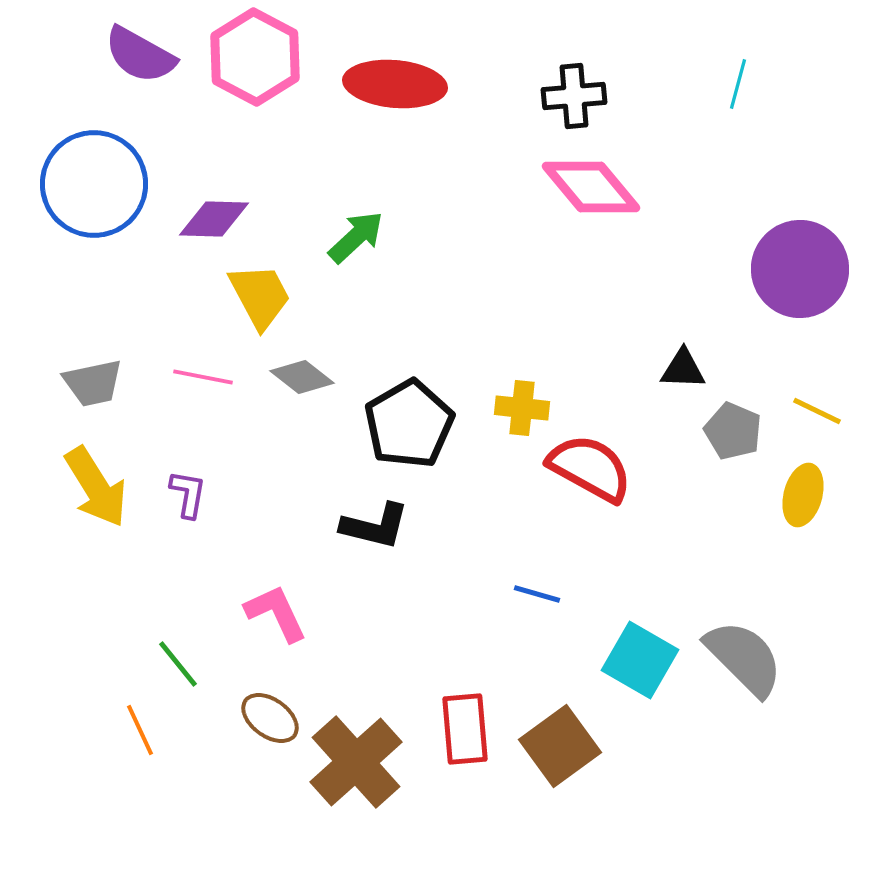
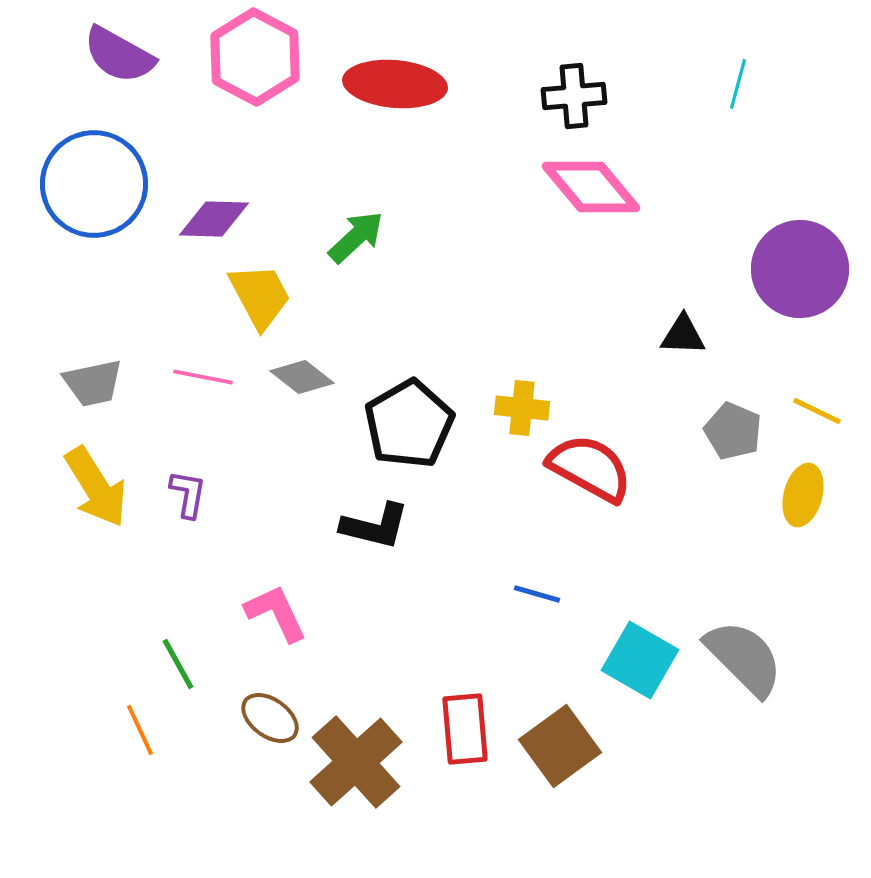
purple semicircle: moved 21 px left
black triangle: moved 34 px up
green line: rotated 10 degrees clockwise
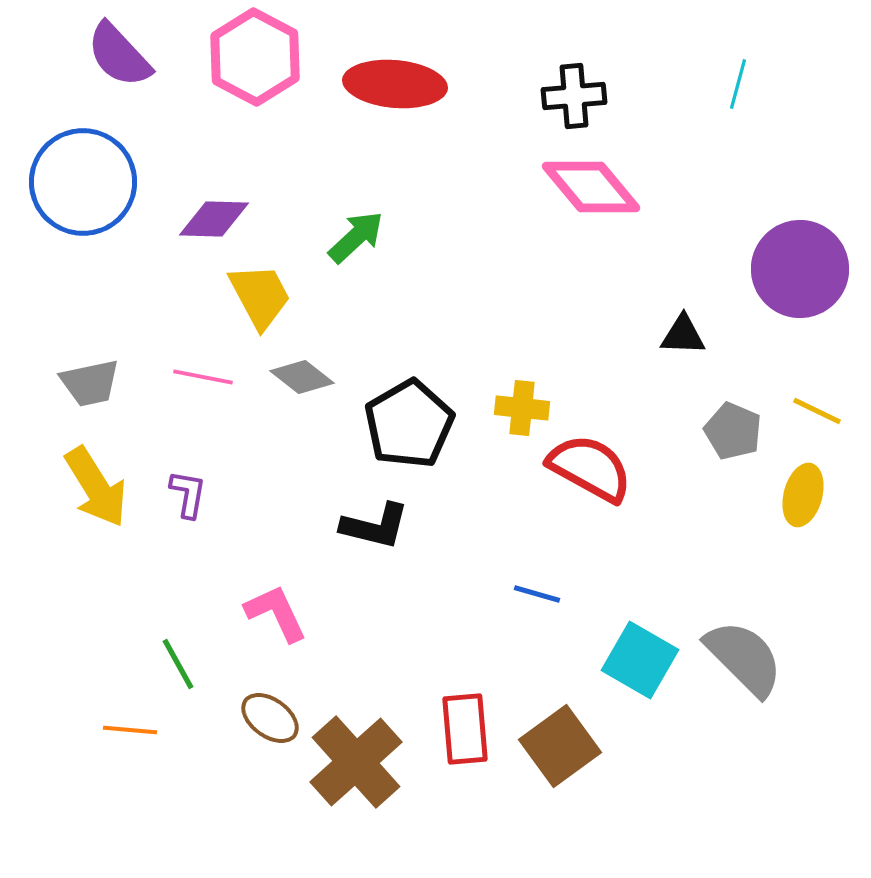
purple semicircle: rotated 18 degrees clockwise
blue circle: moved 11 px left, 2 px up
gray trapezoid: moved 3 px left
orange line: moved 10 px left; rotated 60 degrees counterclockwise
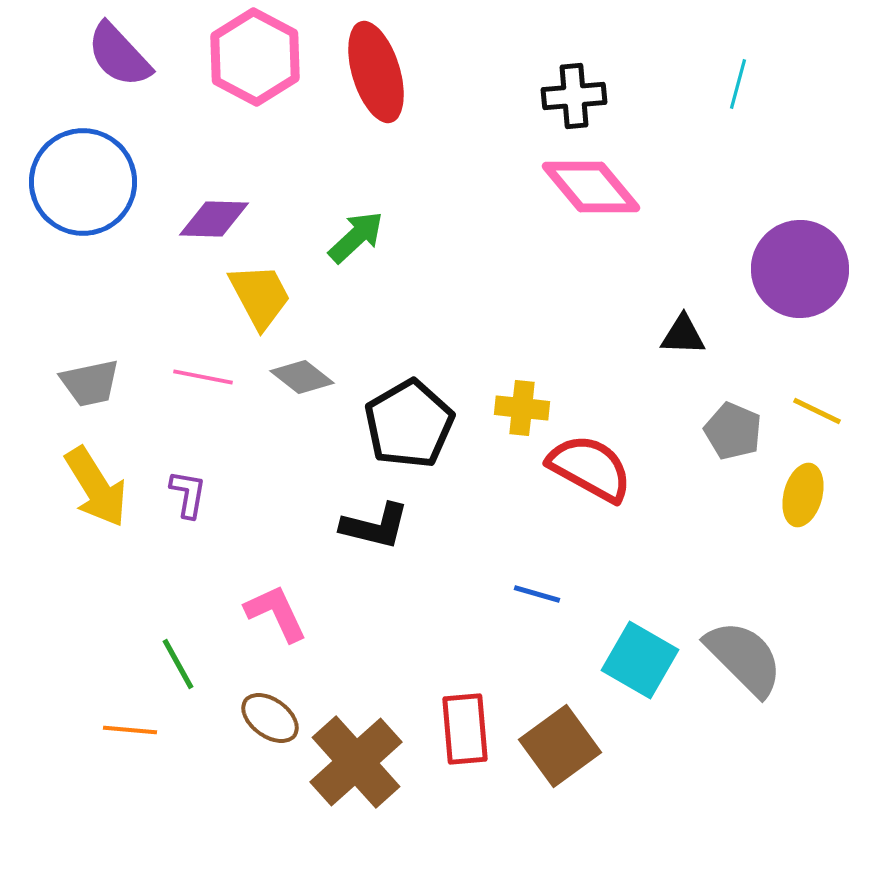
red ellipse: moved 19 px left, 12 px up; rotated 68 degrees clockwise
